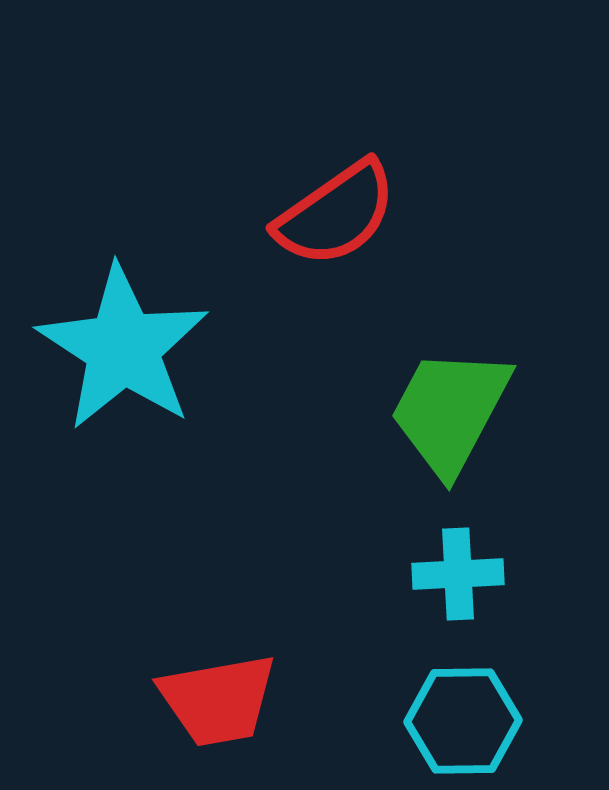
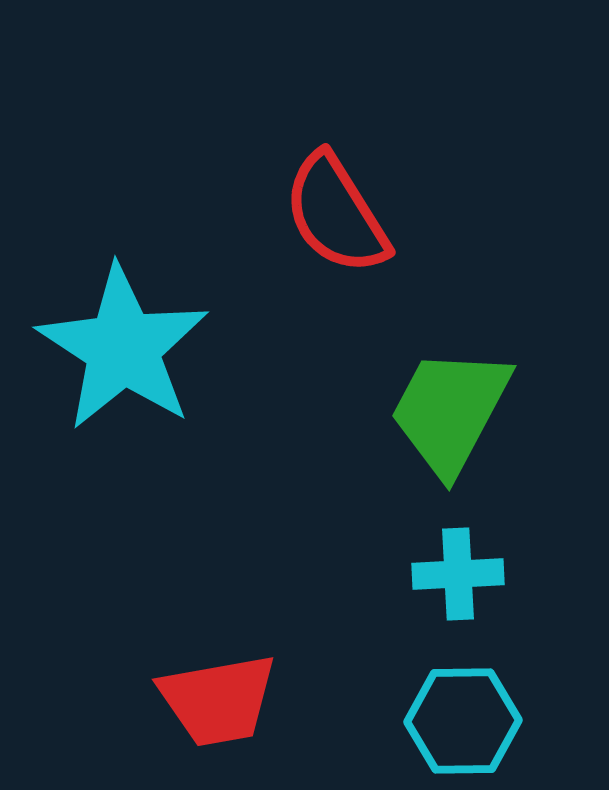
red semicircle: rotated 93 degrees clockwise
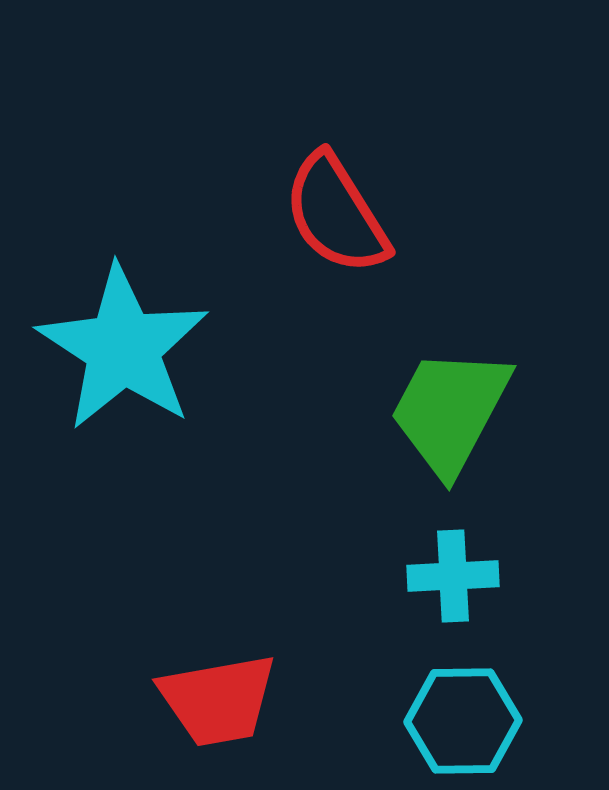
cyan cross: moved 5 px left, 2 px down
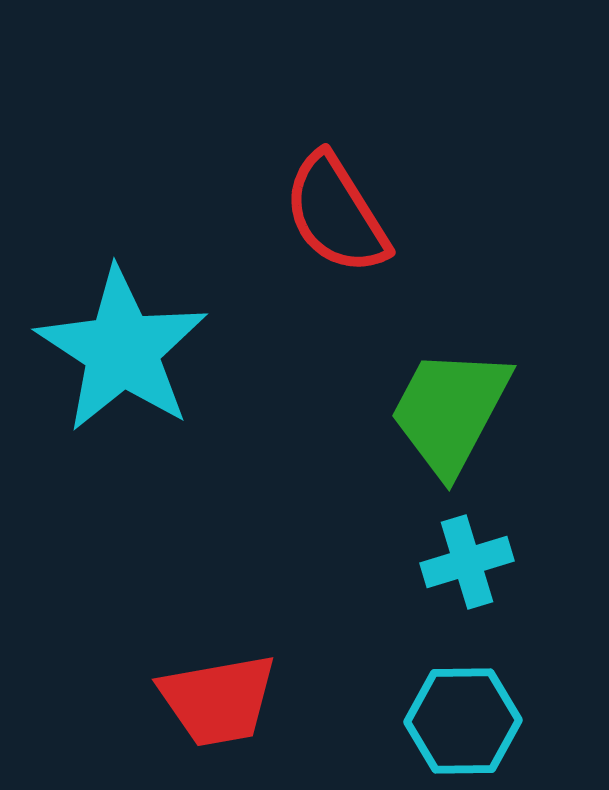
cyan star: moved 1 px left, 2 px down
cyan cross: moved 14 px right, 14 px up; rotated 14 degrees counterclockwise
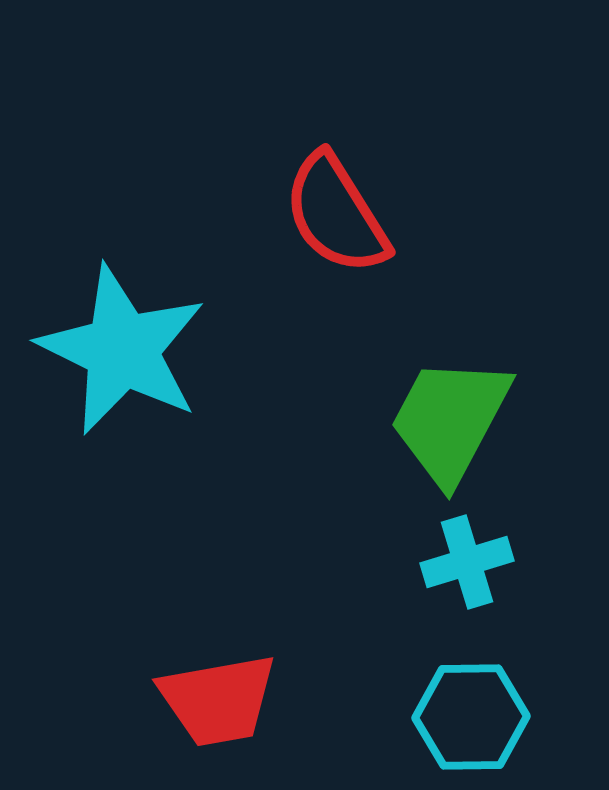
cyan star: rotated 7 degrees counterclockwise
green trapezoid: moved 9 px down
cyan hexagon: moved 8 px right, 4 px up
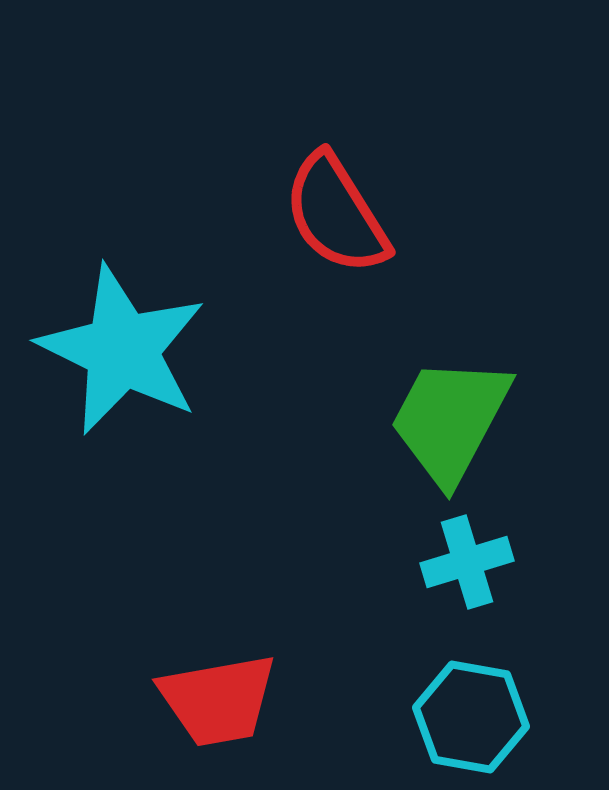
cyan hexagon: rotated 11 degrees clockwise
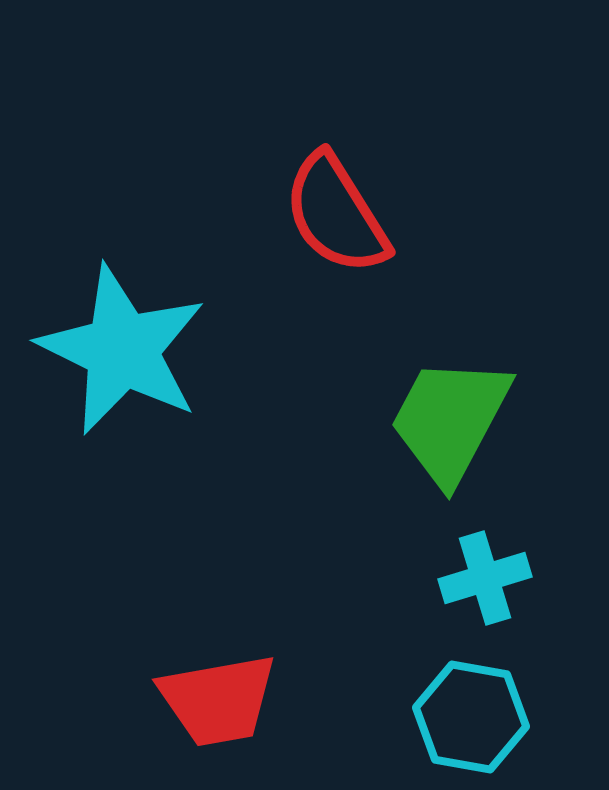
cyan cross: moved 18 px right, 16 px down
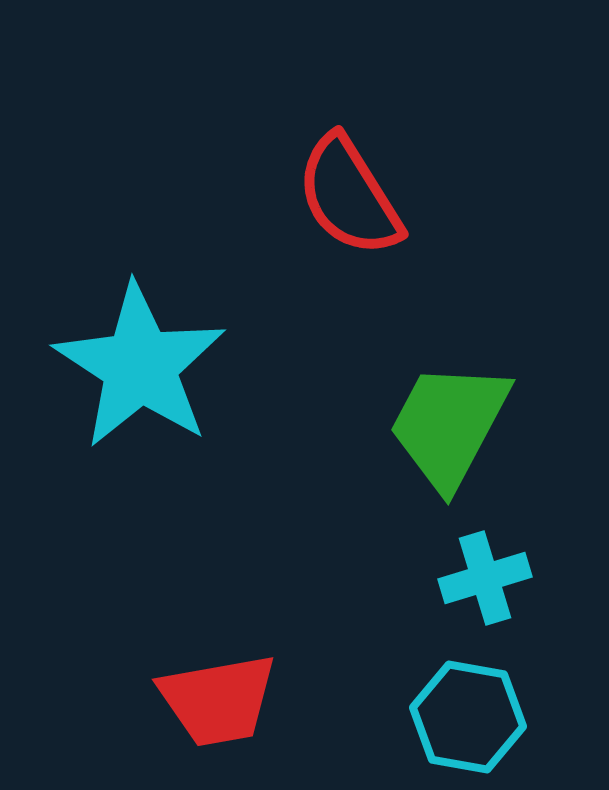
red semicircle: moved 13 px right, 18 px up
cyan star: moved 18 px right, 16 px down; rotated 7 degrees clockwise
green trapezoid: moved 1 px left, 5 px down
cyan hexagon: moved 3 px left
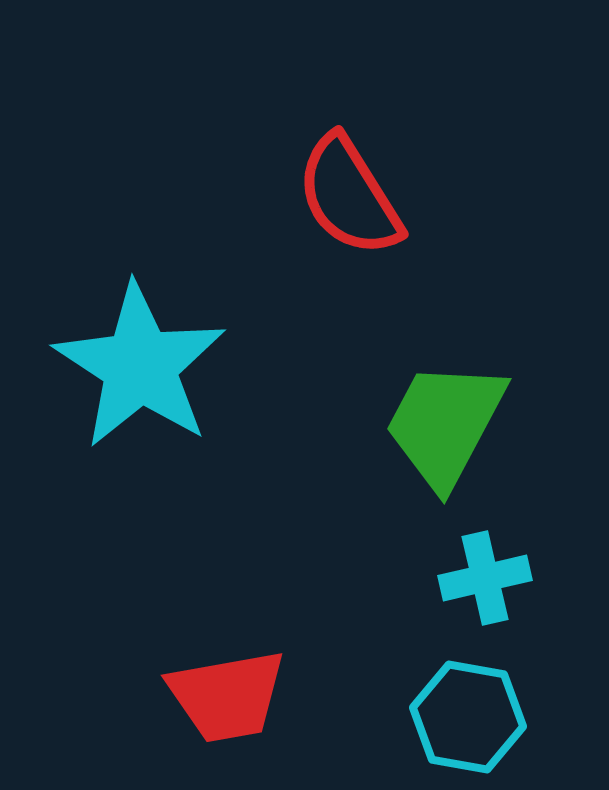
green trapezoid: moved 4 px left, 1 px up
cyan cross: rotated 4 degrees clockwise
red trapezoid: moved 9 px right, 4 px up
